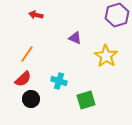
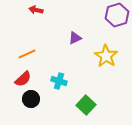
red arrow: moved 5 px up
purple triangle: rotated 48 degrees counterclockwise
orange line: rotated 30 degrees clockwise
green square: moved 5 px down; rotated 30 degrees counterclockwise
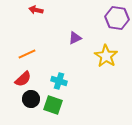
purple hexagon: moved 3 px down; rotated 25 degrees clockwise
green square: moved 33 px left; rotated 24 degrees counterclockwise
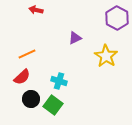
purple hexagon: rotated 20 degrees clockwise
red semicircle: moved 1 px left, 2 px up
green square: rotated 18 degrees clockwise
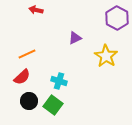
black circle: moved 2 px left, 2 px down
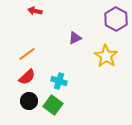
red arrow: moved 1 px left, 1 px down
purple hexagon: moved 1 px left, 1 px down
orange line: rotated 12 degrees counterclockwise
red semicircle: moved 5 px right
